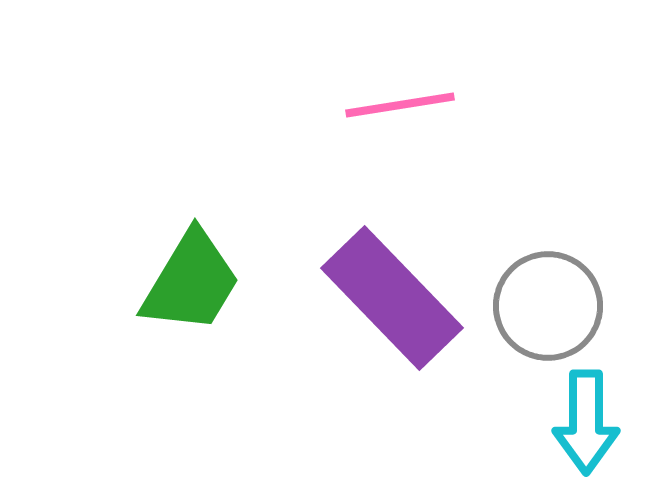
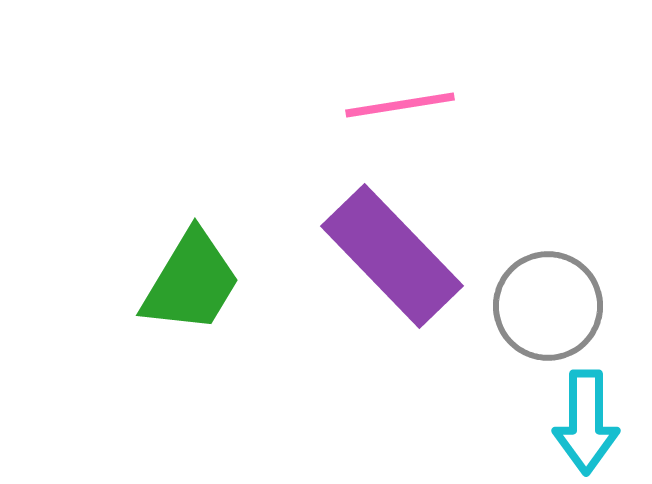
purple rectangle: moved 42 px up
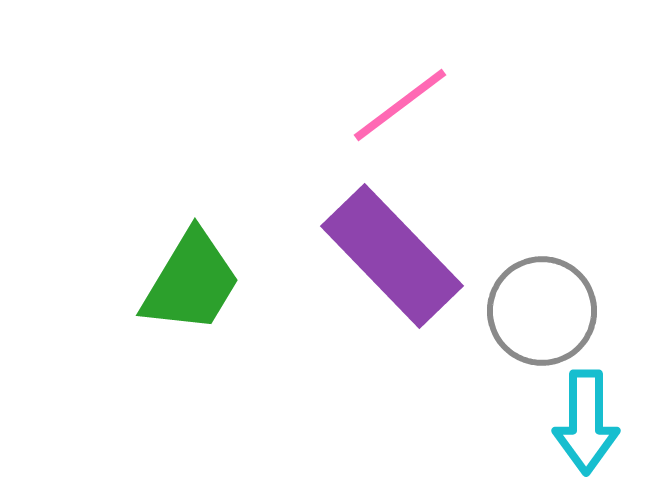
pink line: rotated 28 degrees counterclockwise
gray circle: moved 6 px left, 5 px down
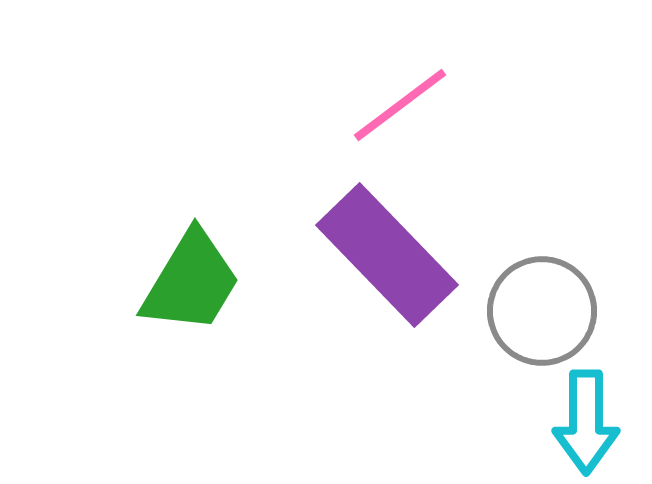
purple rectangle: moved 5 px left, 1 px up
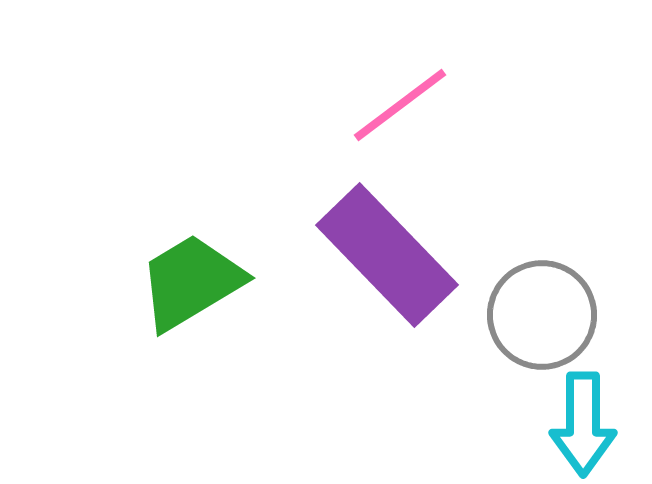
green trapezoid: rotated 152 degrees counterclockwise
gray circle: moved 4 px down
cyan arrow: moved 3 px left, 2 px down
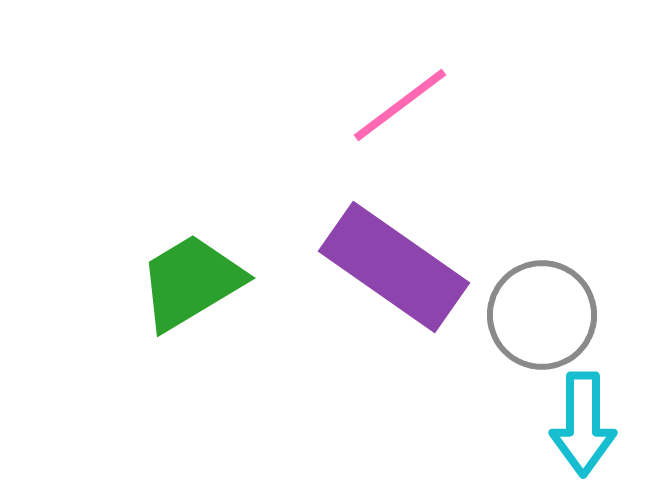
purple rectangle: moved 7 px right, 12 px down; rotated 11 degrees counterclockwise
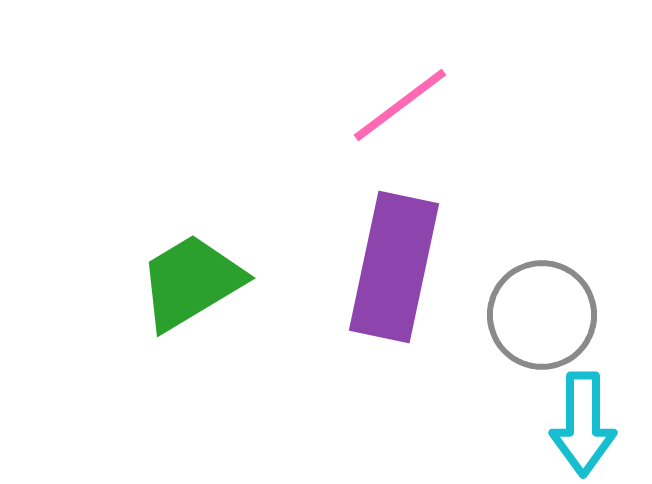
purple rectangle: rotated 67 degrees clockwise
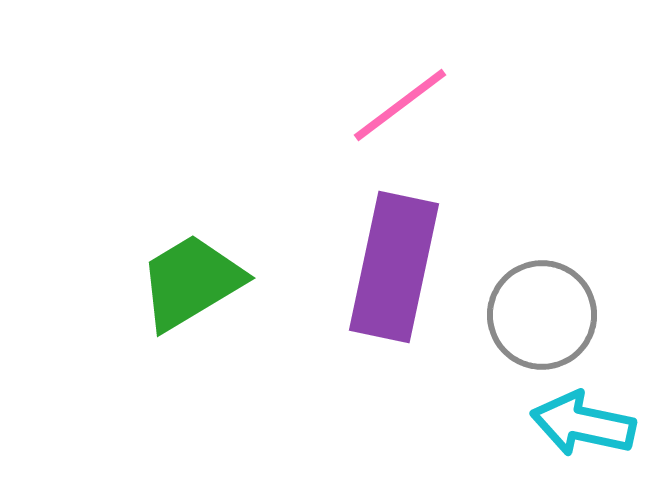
cyan arrow: rotated 102 degrees clockwise
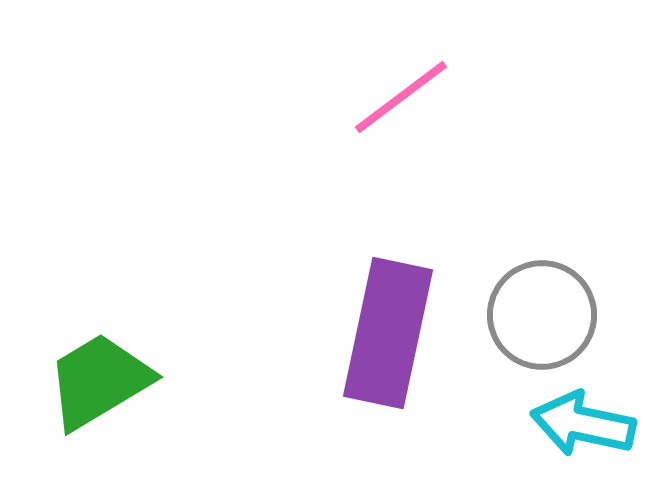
pink line: moved 1 px right, 8 px up
purple rectangle: moved 6 px left, 66 px down
green trapezoid: moved 92 px left, 99 px down
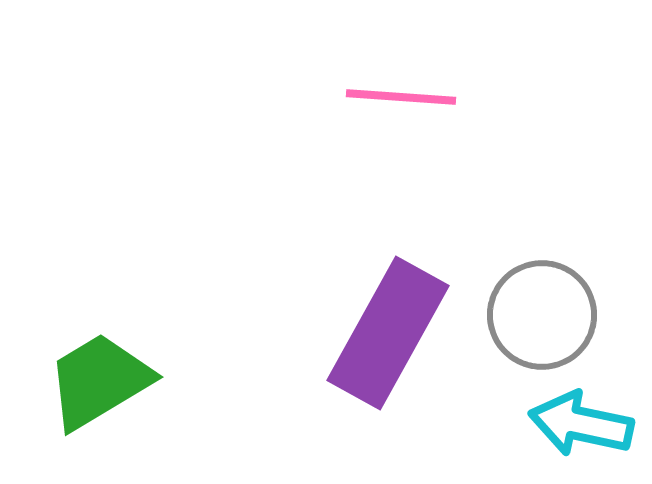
pink line: rotated 41 degrees clockwise
purple rectangle: rotated 17 degrees clockwise
cyan arrow: moved 2 px left
